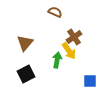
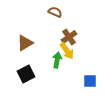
brown cross: moved 5 px left
brown triangle: rotated 18 degrees clockwise
yellow arrow: moved 2 px left
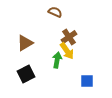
blue square: moved 3 px left
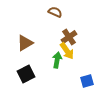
blue square: rotated 16 degrees counterclockwise
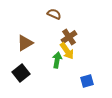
brown semicircle: moved 1 px left, 2 px down
black square: moved 5 px left, 1 px up; rotated 12 degrees counterclockwise
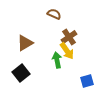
green arrow: rotated 21 degrees counterclockwise
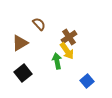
brown semicircle: moved 15 px left, 10 px down; rotated 24 degrees clockwise
brown triangle: moved 5 px left
green arrow: moved 1 px down
black square: moved 2 px right
blue square: rotated 24 degrees counterclockwise
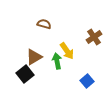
brown semicircle: moved 5 px right; rotated 32 degrees counterclockwise
brown cross: moved 25 px right
brown triangle: moved 14 px right, 14 px down
black square: moved 2 px right, 1 px down
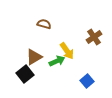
green arrow: rotated 77 degrees clockwise
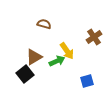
blue square: rotated 24 degrees clockwise
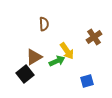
brown semicircle: rotated 72 degrees clockwise
